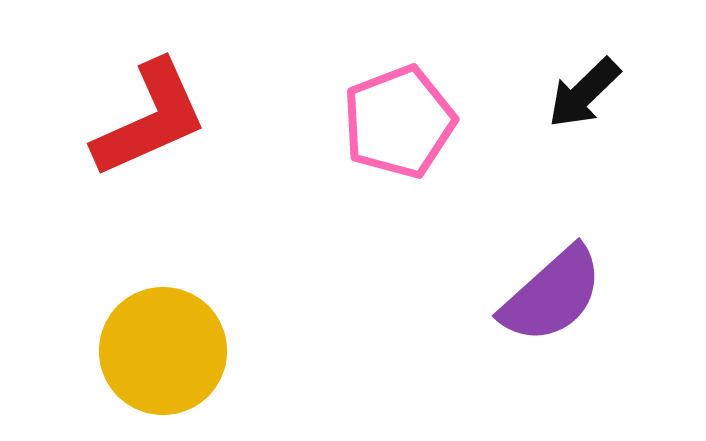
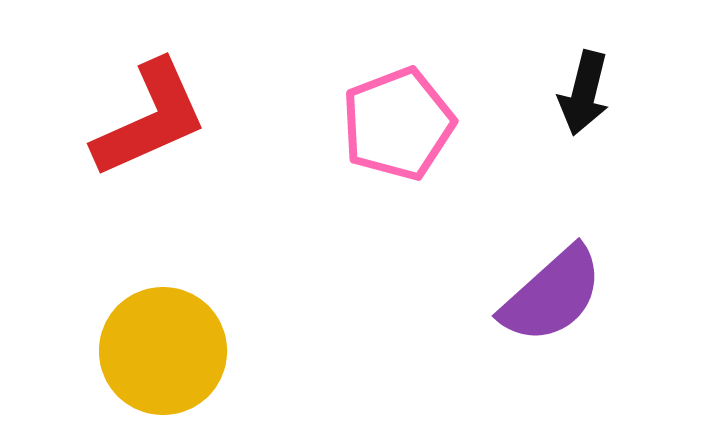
black arrow: rotated 32 degrees counterclockwise
pink pentagon: moved 1 px left, 2 px down
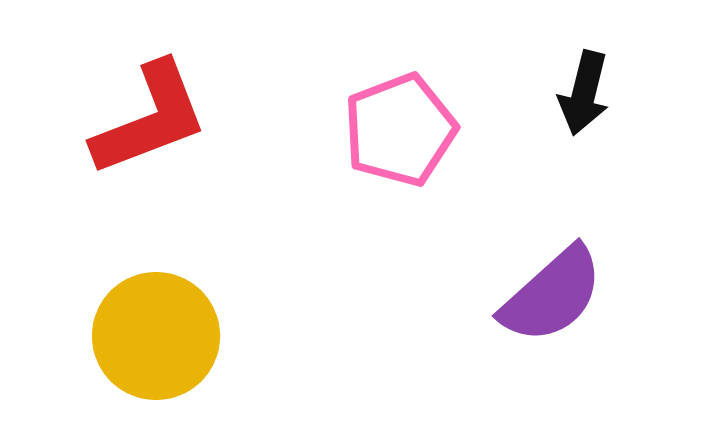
red L-shape: rotated 3 degrees clockwise
pink pentagon: moved 2 px right, 6 px down
yellow circle: moved 7 px left, 15 px up
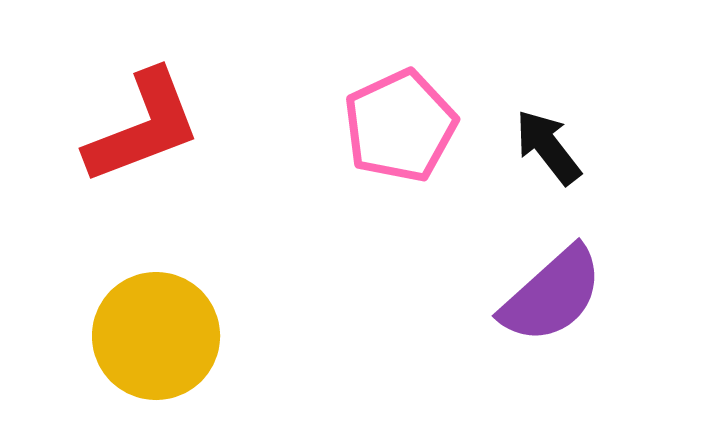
black arrow: moved 36 px left, 54 px down; rotated 128 degrees clockwise
red L-shape: moved 7 px left, 8 px down
pink pentagon: moved 4 px up; rotated 4 degrees counterclockwise
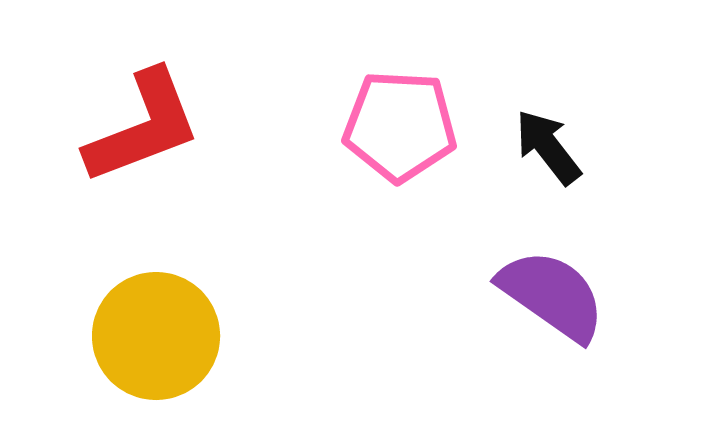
pink pentagon: rotated 28 degrees clockwise
purple semicircle: rotated 103 degrees counterclockwise
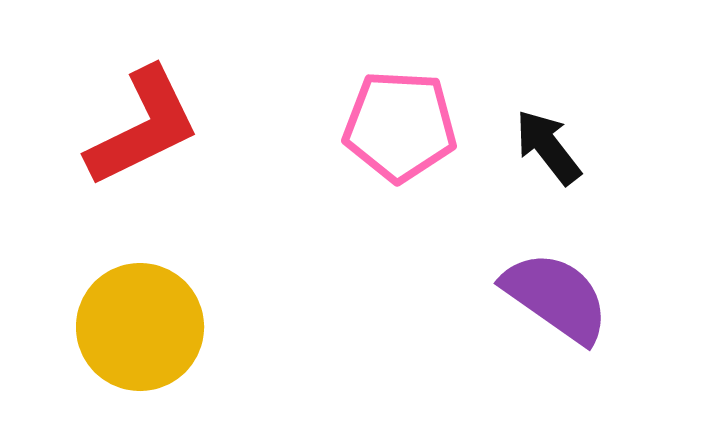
red L-shape: rotated 5 degrees counterclockwise
purple semicircle: moved 4 px right, 2 px down
yellow circle: moved 16 px left, 9 px up
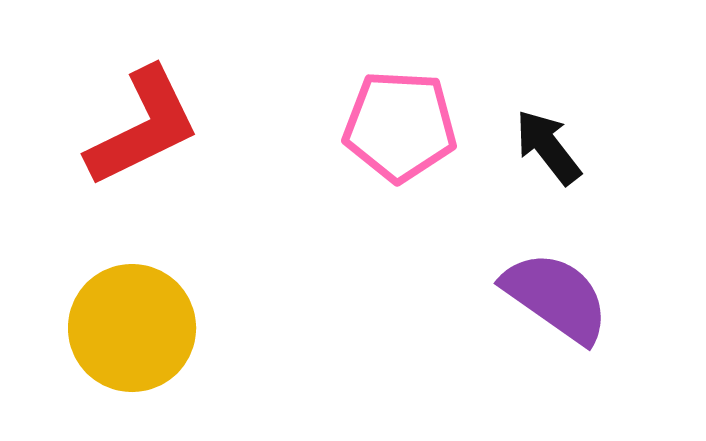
yellow circle: moved 8 px left, 1 px down
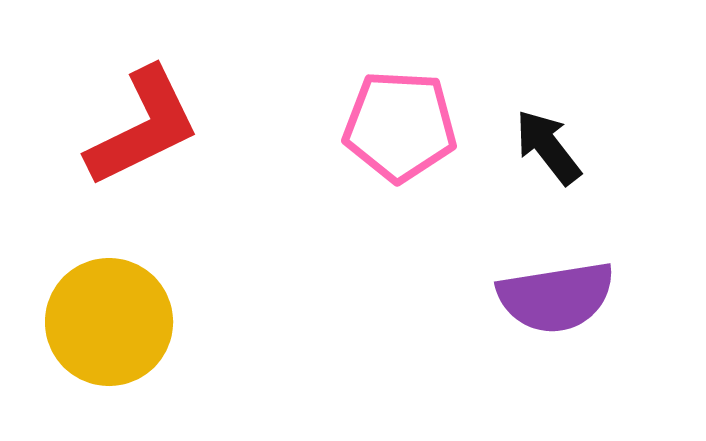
purple semicircle: rotated 136 degrees clockwise
yellow circle: moved 23 px left, 6 px up
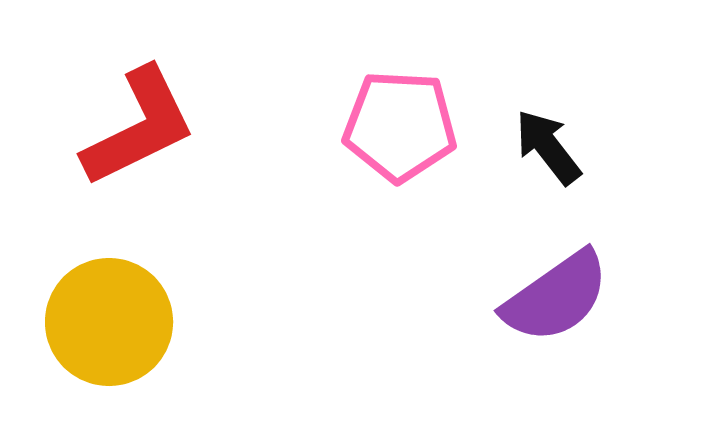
red L-shape: moved 4 px left
purple semicircle: rotated 26 degrees counterclockwise
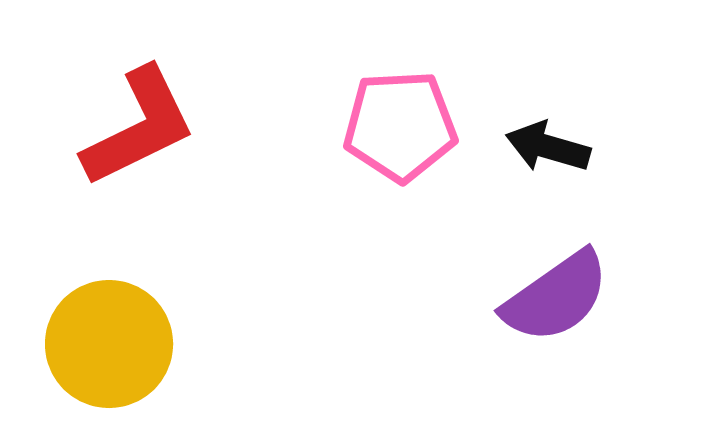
pink pentagon: rotated 6 degrees counterclockwise
black arrow: rotated 36 degrees counterclockwise
yellow circle: moved 22 px down
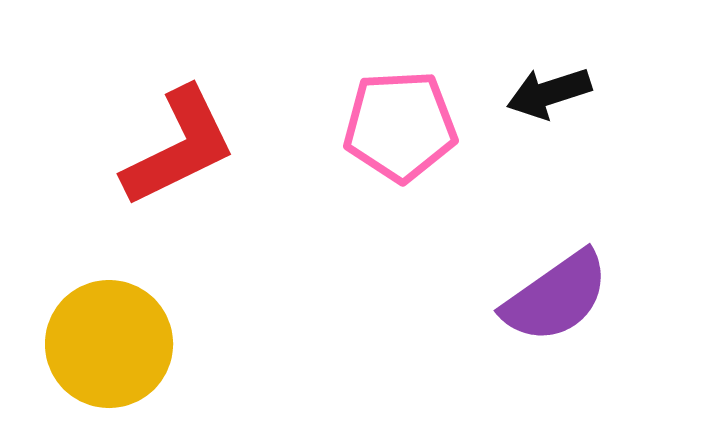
red L-shape: moved 40 px right, 20 px down
black arrow: moved 1 px right, 54 px up; rotated 34 degrees counterclockwise
